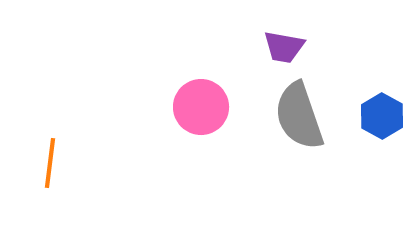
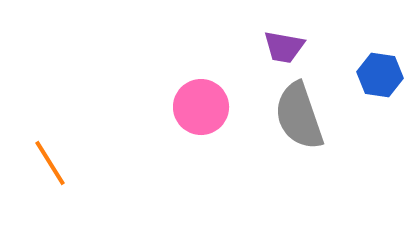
blue hexagon: moved 2 px left, 41 px up; rotated 21 degrees counterclockwise
orange line: rotated 39 degrees counterclockwise
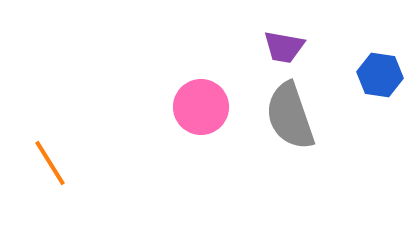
gray semicircle: moved 9 px left
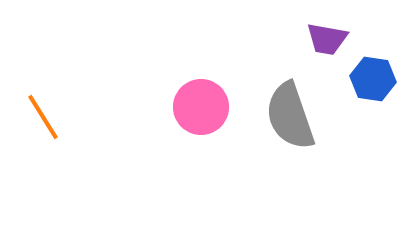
purple trapezoid: moved 43 px right, 8 px up
blue hexagon: moved 7 px left, 4 px down
orange line: moved 7 px left, 46 px up
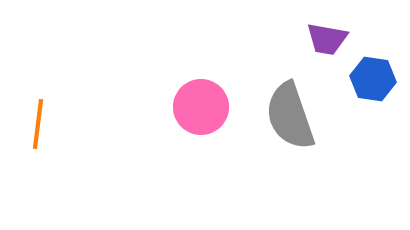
orange line: moved 5 px left, 7 px down; rotated 39 degrees clockwise
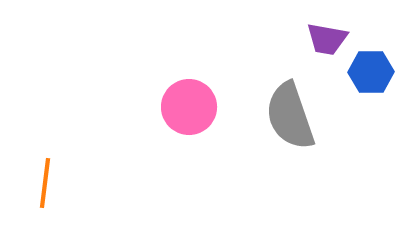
blue hexagon: moved 2 px left, 7 px up; rotated 9 degrees counterclockwise
pink circle: moved 12 px left
orange line: moved 7 px right, 59 px down
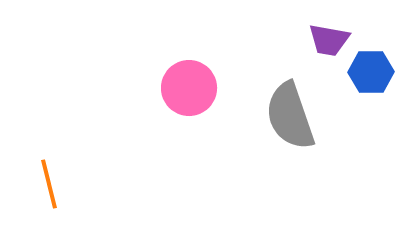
purple trapezoid: moved 2 px right, 1 px down
pink circle: moved 19 px up
orange line: moved 4 px right, 1 px down; rotated 21 degrees counterclockwise
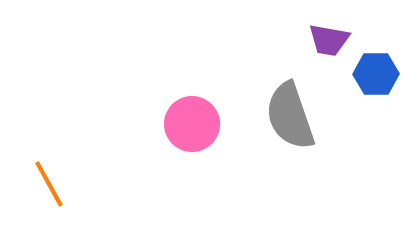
blue hexagon: moved 5 px right, 2 px down
pink circle: moved 3 px right, 36 px down
orange line: rotated 15 degrees counterclockwise
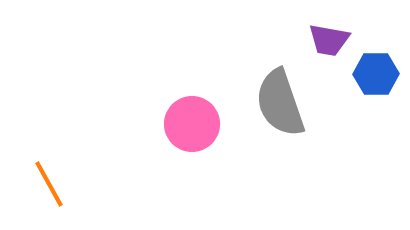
gray semicircle: moved 10 px left, 13 px up
